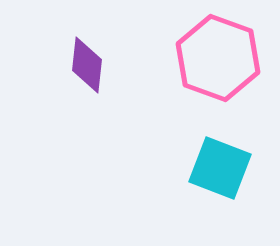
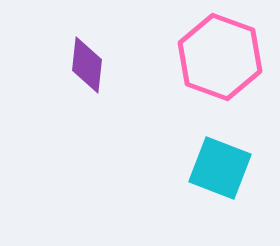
pink hexagon: moved 2 px right, 1 px up
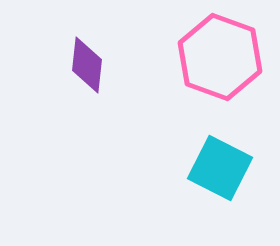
cyan square: rotated 6 degrees clockwise
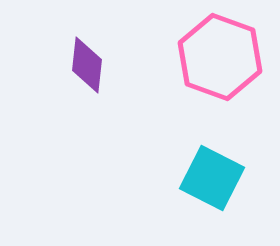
cyan square: moved 8 px left, 10 px down
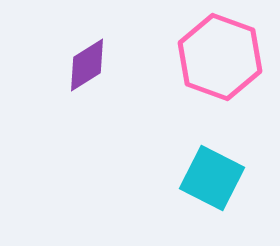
purple diamond: rotated 52 degrees clockwise
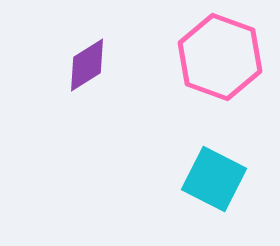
cyan square: moved 2 px right, 1 px down
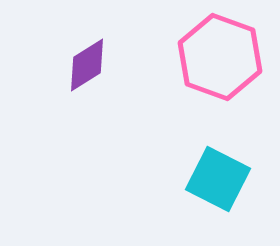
cyan square: moved 4 px right
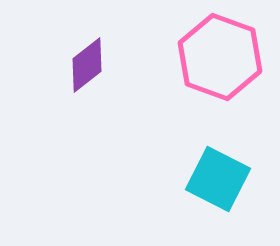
purple diamond: rotated 6 degrees counterclockwise
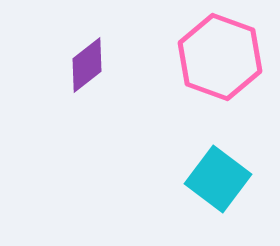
cyan square: rotated 10 degrees clockwise
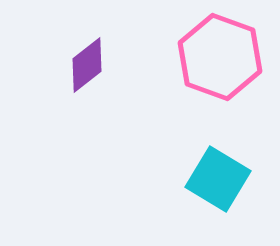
cyan square: rotated 6 degrees counterclockwise
